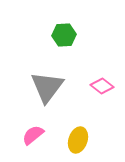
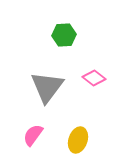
pink diamond: moved 8 px left, 8 px up
pink semicircle: rotated 15 degrees counterclockwise
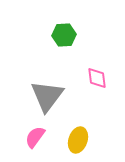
pink diamond: moved 3 px right; rotated 45 degrees clockwise
gray triangle: moved 9 px down
pink semicircle: moved 2 px right, 2 px down
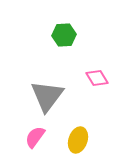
pink diamond: rotated 25 degrees counterclockwise
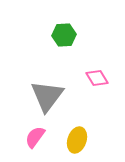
yellow ellipse: moved 1 px left
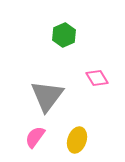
green hexagon: rotated 20 degrees counterclockwise
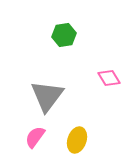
green hexagon: rotated 15 degrees clockwise
pink diamond: moved 12 px right
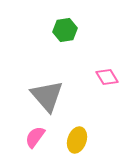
green hexagon: moved 1 px right, 5 px up
pink diamond: moved 2 px left, 1 px up
gray triangle: rotated 18 degrees counterclockwise
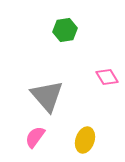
yellow ellipse: moved 8 px right
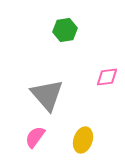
pink diamond: rotated 65 degrees counterclockwise
gray triangle: moved 1 px up
yellow ellipse: moved 2 px left
